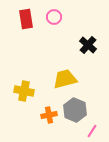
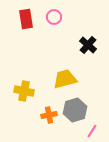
gray hexagon: rotated 20 degrees clockwise
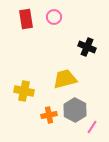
black cross: moved 1 px left, 2 px down; rotated 18 degrees counterclockwise
gray hexagon: rotated 15 degrees counterclockwise
pink line: moved 4 px up
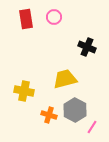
orange cross: rotated 28 degrees clockwise
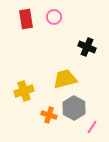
yellow cross: rotated 30 degrees counterclockwise
gray hexagon: moved 1 px left, 2 px up
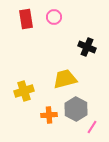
gray hexagon: moved 2 px right, 1 px down
orange cross: rotated 21 degrees counterclockwise
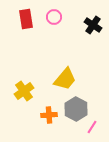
black cross: moved 6 px right, 22 px up; rotated 12 degrees clockwise
yellow trapezoid: rotated 145 degrees clockwise
yellow cross: rotated 18 degrees counterclockwise
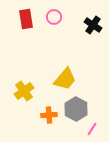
pink line: moved 2 px down
